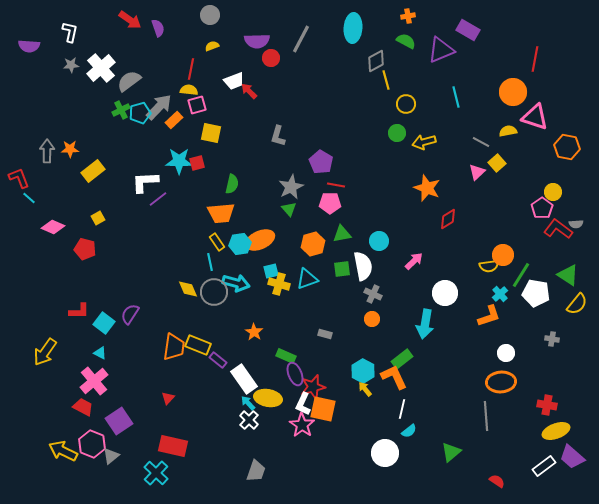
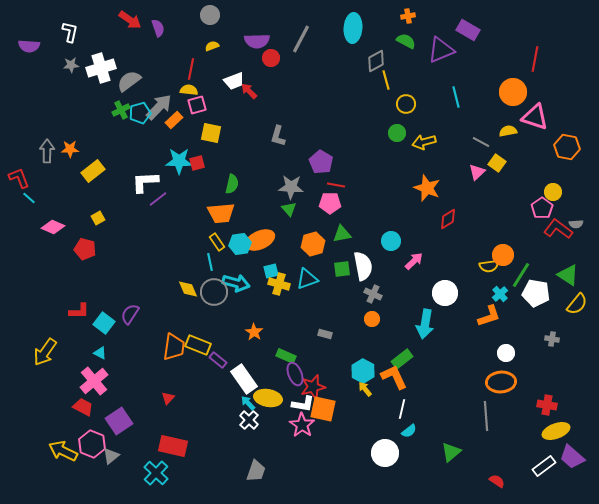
white cross at (101, 68): rotated 24 degrees clockwise
yellow square at (497, 163): rotated 12 degrees counterclockwise
gray star at (291, 187): rotated 30 degrees clockwise
cyan circle at (379, 241): moved 12 px right
white L-shape at (303, 404): rotated 105 degrees counterclockwise
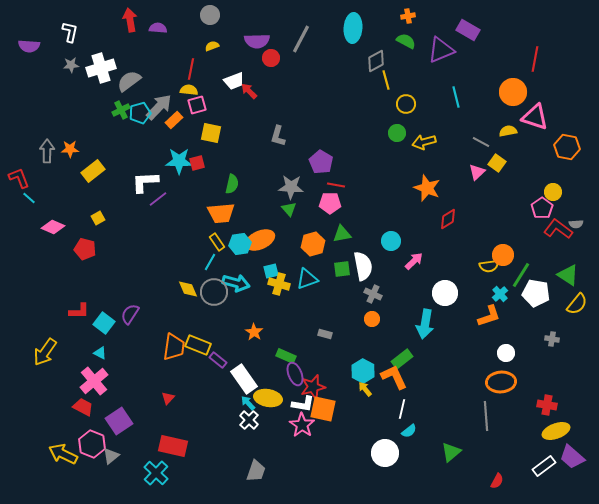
red arrow at (130, 20): rotated 135 degrees counterclockwise
purple semicircle at (158, 28): rotated 66 degrees counterclockwise
cyan line at (210, 262): rotated 42 degrees clockwise
yellow arrow at (63, 451): moved 3 px down
red semicircle at (497, 481): rotated 84 degrees clockwise
